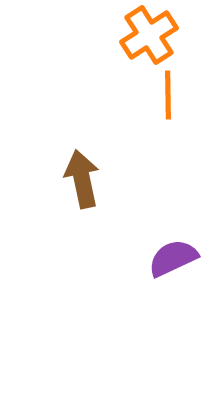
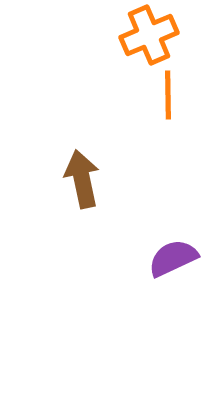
orange cross: rotated 10 degrees clockwise
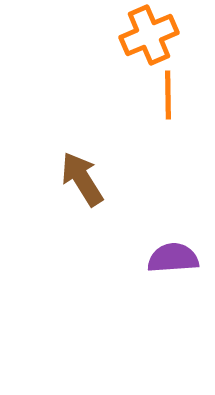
brown arrow: rotated 20 degrees counterclockwise
purple semicircle: rotated 21 degrees clockwise
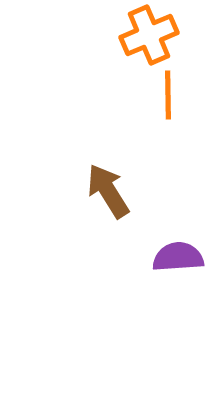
brown arrow: moved 26 px right, 12 px down
purple semicircle: moved 5 px right, 1 px up
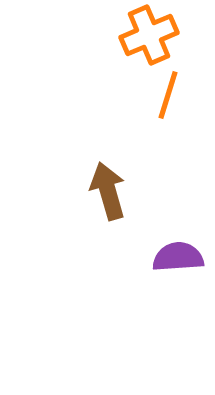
orange line: rotated 18 degrees clockwise
brown arrow: rotated 16 degrees clockwise
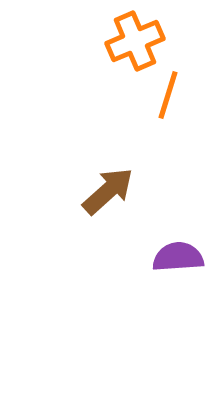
orange cross: moved 14 px left, 6 px down
brown arrow: rotated 64 degrees clockwise
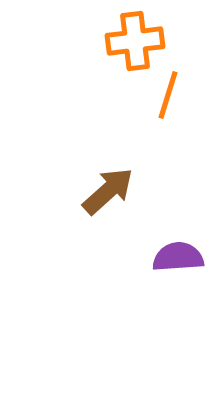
orange cross: rotated 16 degrees clockwise
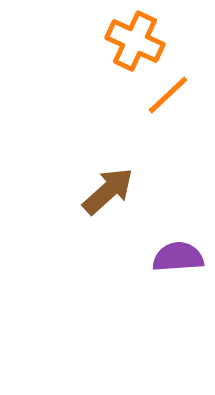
orange cross: rotated 32 degrees clockwise
orange line: rotated 30 degrees clockwise
